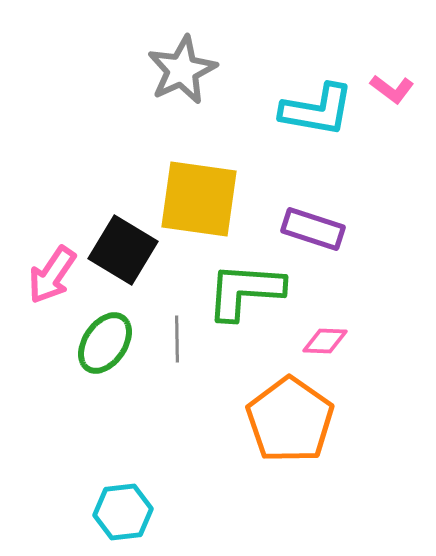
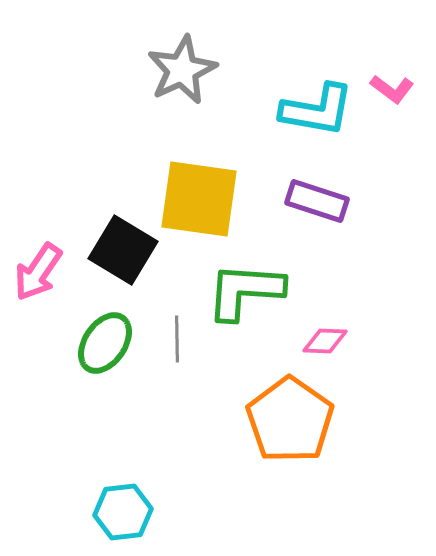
purple rectangle: moved 4 px right, 28 px up
pink arrow: moved 14 px left, 3 px up
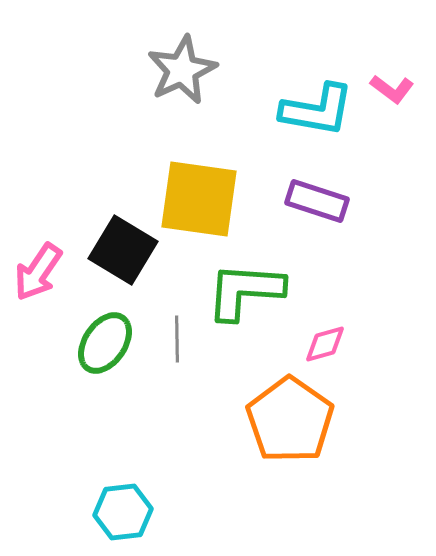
pink diamond: moved 3 px down; rotated 18 degrees counterclockwise
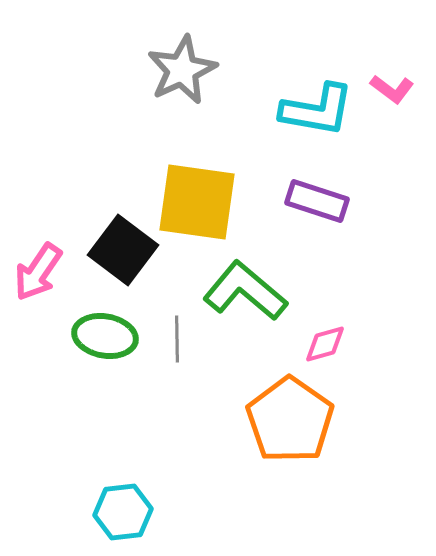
yellow square: moved 2 px left, 3 px down
black square: rotated 6 degrees clockwise
green L-shape: rotated 36 degrees clockwise
green ellipse: moved 7 px up; rotated 66 degrees clockwise
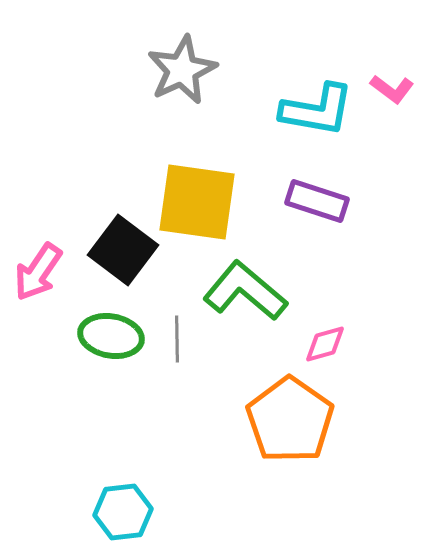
green ellipse: moved 6 px right
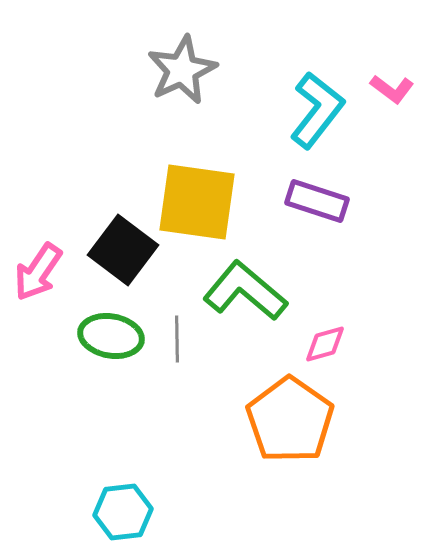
cyan L-shape: rotated 62 degrees counterclockwise
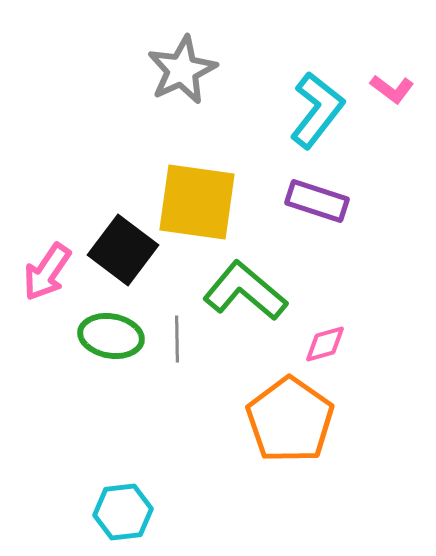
pink arrow: moved 9 px right
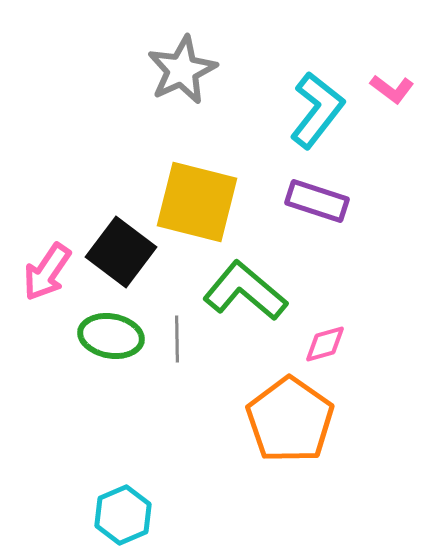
yellow square: rotated 6 degrees clockwise
black square: moved 2 px left, 2 px down
cyan hexagon: moved 3 px down; rotated 16 degrees counterclockwise
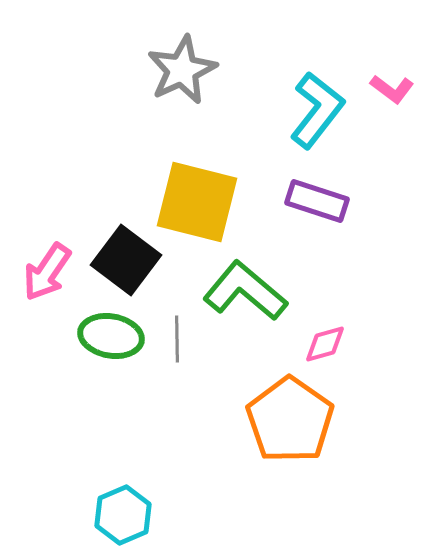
black square: moved 5 px right, 8 px down
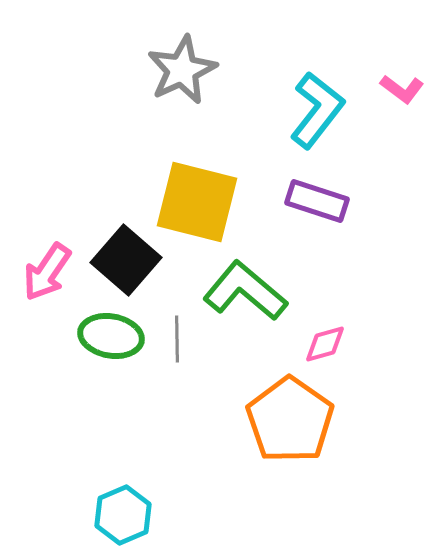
pink L-shape: moved 10 px right
black square: rotated 4 degrees clockwise
